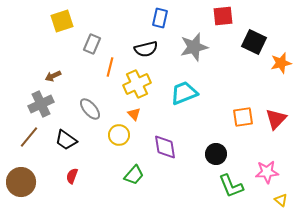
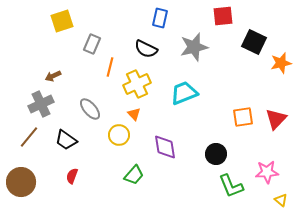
black semicircle: rotated 40 degrees clockwise
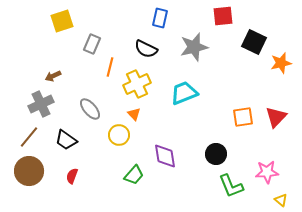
red triangle: moved 2 px up
purple diamond: moved 9 px down
brown circle: moved 8 px right, 11 px up
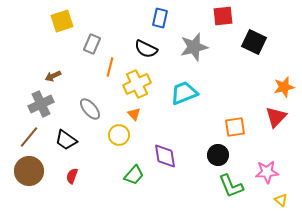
orange star: moved 3 px right, 24 px down
orange square: moved 8 px left, 10 px down
black circle: moved 2 px right, 1 px down
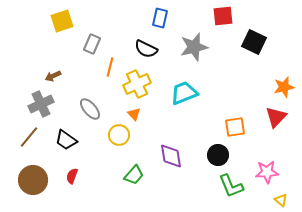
purple diamond: moved 6 px right
brown circle: moved 4 px right, 9 px down
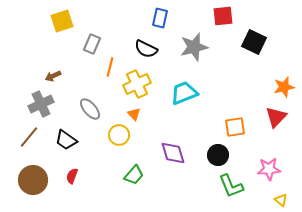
purple diamond: moved 2 px right, 3 px up; rotated 8 degrees counterclockwise
pink star: moved 2 px right, 3 px up
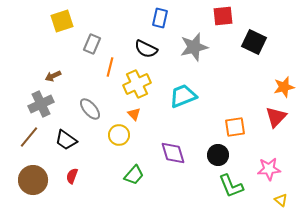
cyan trapezoid: moved 1 px left, 3 px down
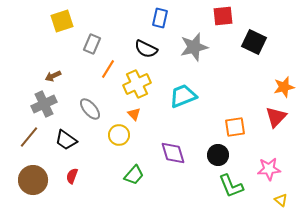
orange line: moved 2 px left, 2 px down; rotated 18 degrees clockwise
gray cross: moved 3 px right
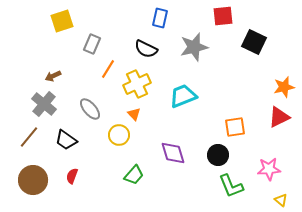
gray cross: rotated 25 degrees counterclockwise
red triangle: moved 3 px right; rotated 20 degrees clockwise
